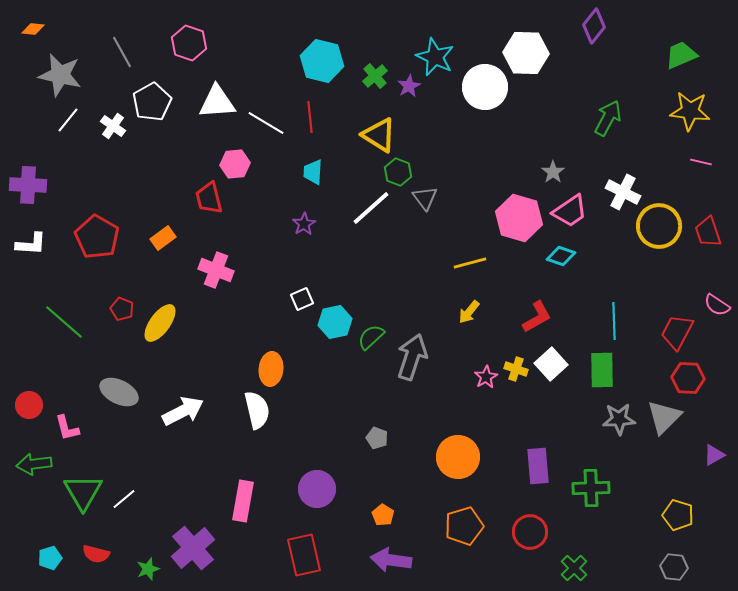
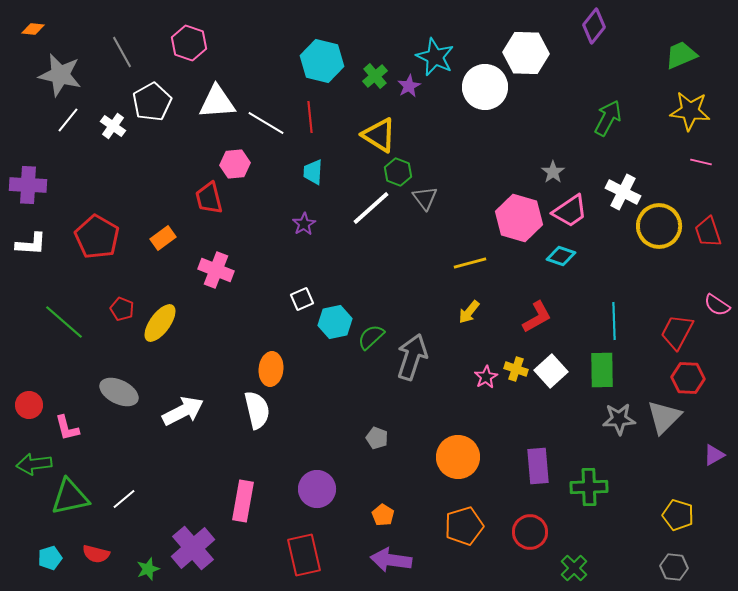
white square at (551, 364): moved 7 px down
green cross at (591, 488): moved 2 px left, 1 px up
green triangle at (83, 492): moved 13 px left, 5 px down; rotated 48 degrees clockwise
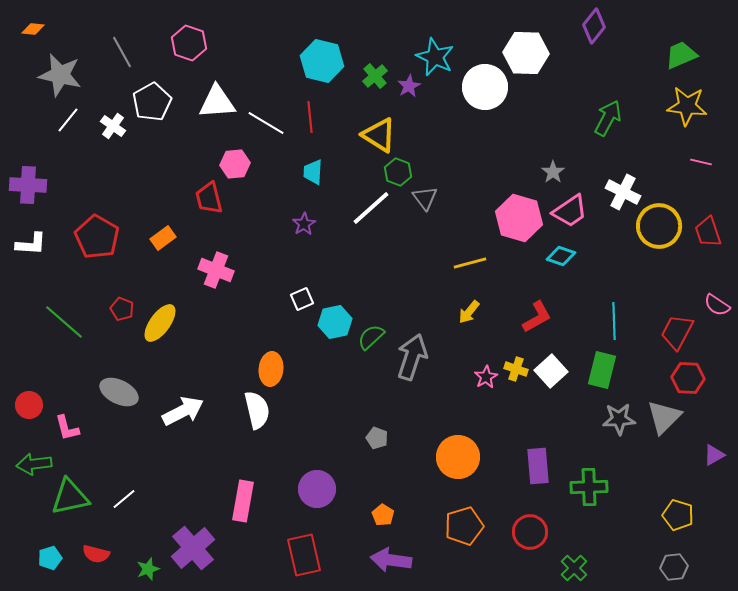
yellow star at (690, 111): moved 3 px left, 5 px up
green rectangle at (602, 370): rotated 15 degrees clockwise
gray hexagon at (674, 567): rotated 12 degrees counterclockwise
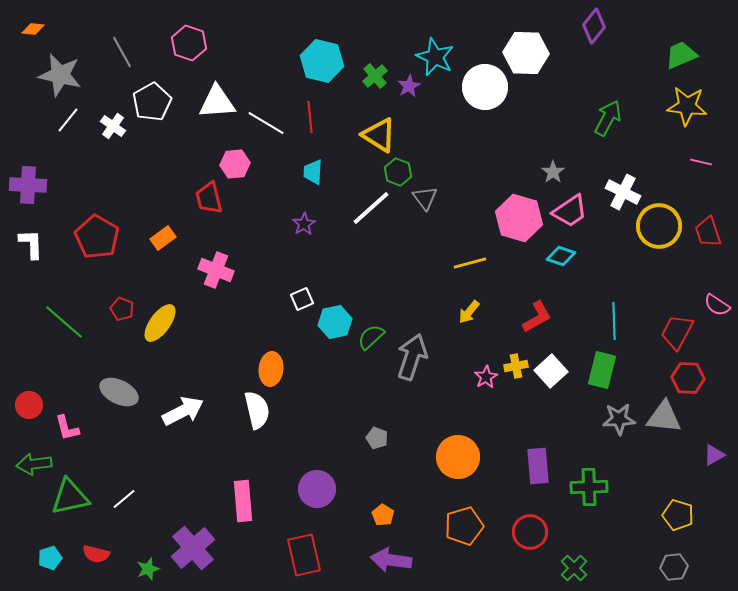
white L-shape at (31, 244): rotated 96 degrees counterclockwise
yellow cross at (516, 369): moved 3 px up; rotated 30 degrees counterclockwise
gray triangle at (664, 417): rotated 51 degrees clockwise
pink rectangle at (243, 501): rotated 15 degrees counterclockwise
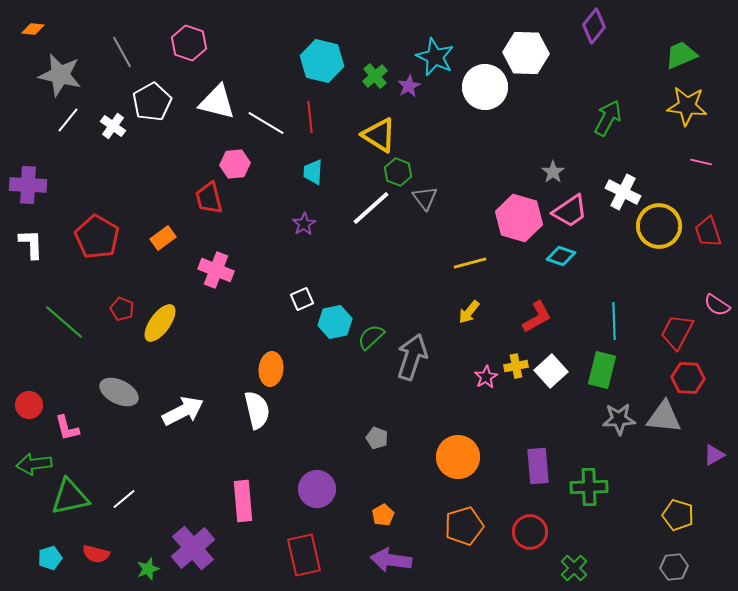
white triangle at (217, 102): rotated 18 degrees clockwise
orange pentagon at (383, 515): rotated 10 degrees clockwise
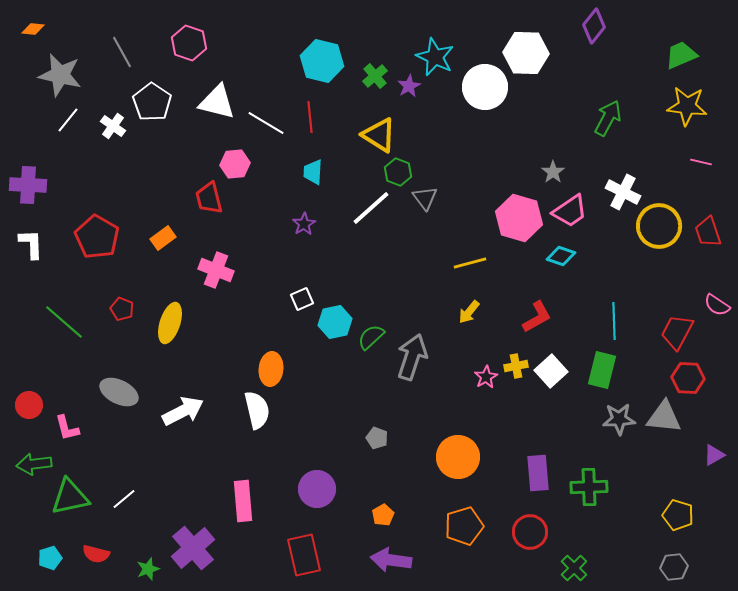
white pentagon at (152, 102): rotated 9 degrees counterclockwise
yellow ellipse at (160, 323): moved 10 px right; rotated 18 degrees counterclockwise
purple rectangle at (538, 466): moved 7 px down
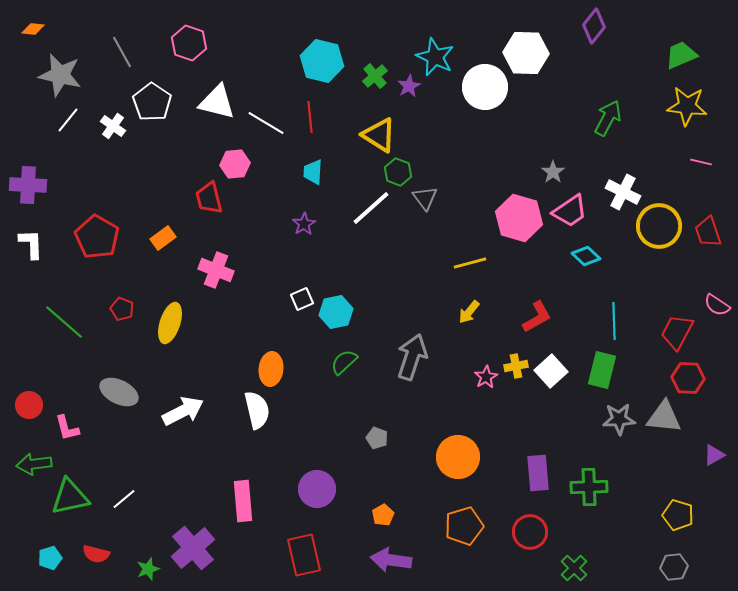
cyan diamond at (561, 256): moved 25 px right; rotated 24 degrees clockwise
cyan hexagon at (335, 322): moved 1 px right, 10 px up
green semicircle at (371, 337): moved 27 px left, 25 px down
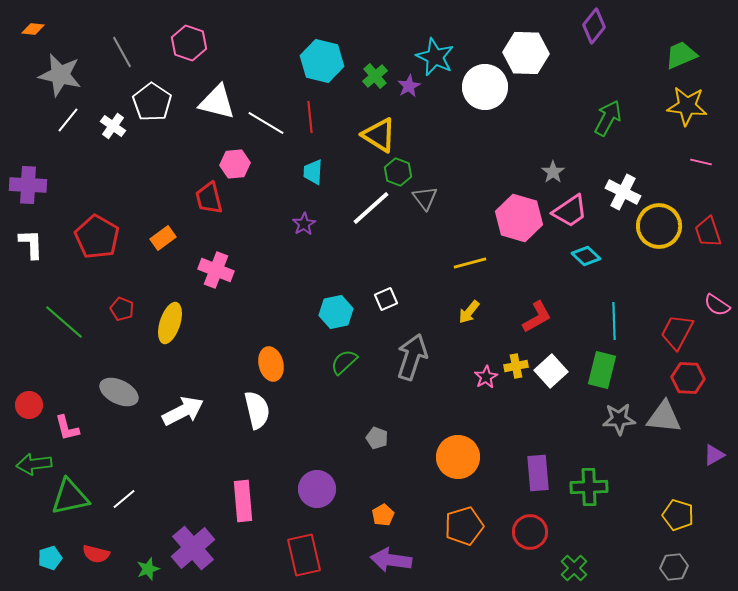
white square at (302, 299): moved 84 px right
orange ellipse at (271, 369): moved 5 px up; rotated 20 degrees counterclockwise
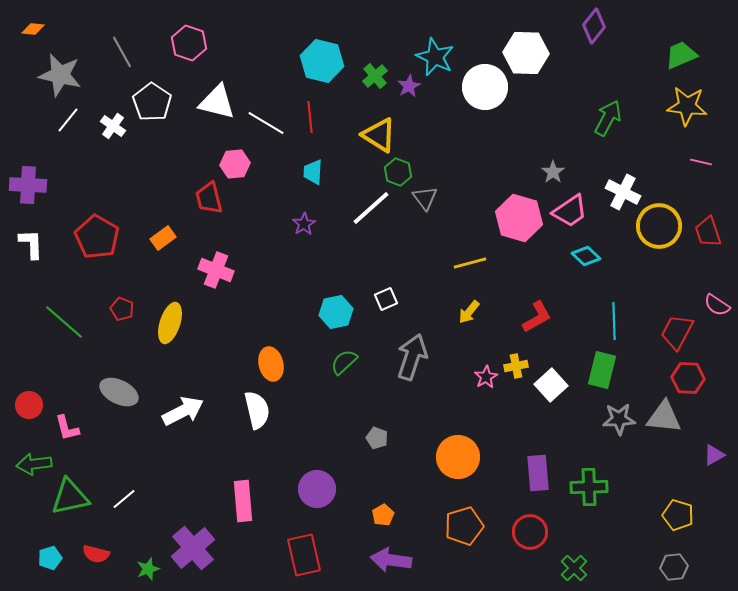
white square at (551, 371): moved 14 px down
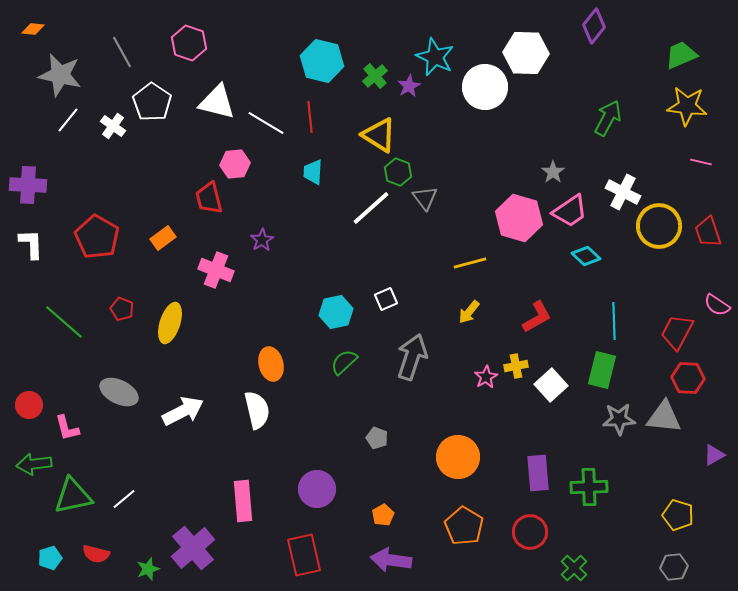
purple star at (304, 224): moved 42 px left, 16 px down
green triangle at (70, 497): moved 3 px right, 1 px up
orange pentagon at (464, 526): rotated 24 degrees counterclockwise
